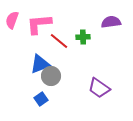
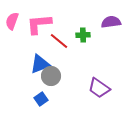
pink semicircle: moved 1 px down
green cross: moved 2 px up
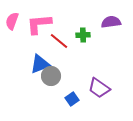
blue square: moved 31 px right
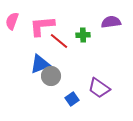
pink L-shape: moved 3 px right, 2 px down
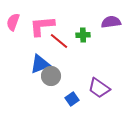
pink semicircle: moved 1 px right, 1 px down
